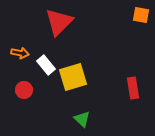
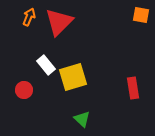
orange arrow: moved 9 px right, 36 px up; rotated 78 degrees counterclockwise
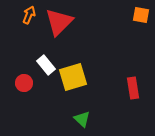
orange arrow: moved 2 px up
red circle: moved 7 px up
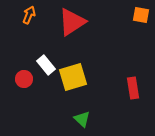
red triangle: moved 13 px right; rotated 12 degrees clockwise
red circle: moved 4 px up
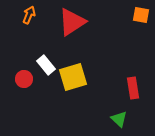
green triangle: moved 37 px right
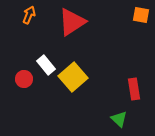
yellow square: rotated 24 degrees counterclockwise
red rectangle: moved 1 px right, 1 px down
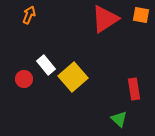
red triangle: moved 33 px right, 3 px up
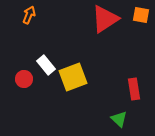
yellow square: rotated 20 degrees clockwise
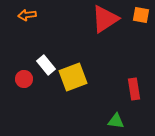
orange arrow: moved 2 px left; rotated 120 degrees counterclockwise
green triangle: moved 3 px left, 2 px down; rotated 36 degrees counterclockwise
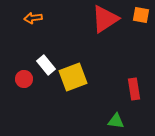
orange arrow: moved 6 px right, 3 px down
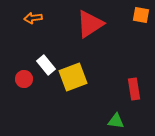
red triangle: moved 15 px left, 5 px down
